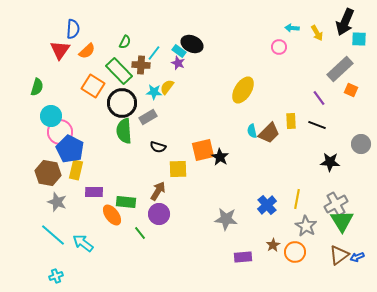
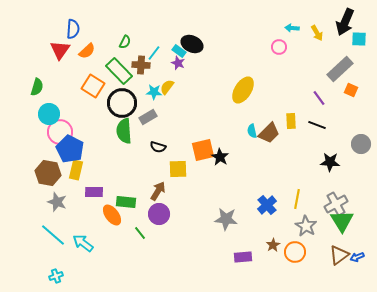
cyan circle at (51, 116): moved 2 px left, 2 px up
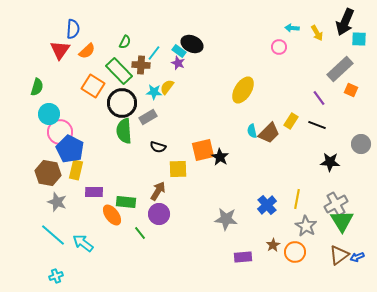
yellow rectangle at (291, 121): rotated 35 degrees clockwise
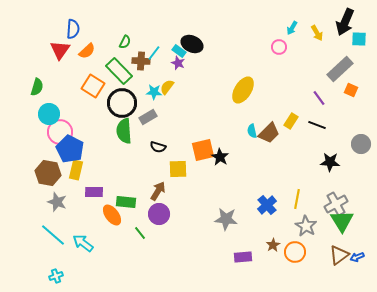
cyan arrow at (292, 28): rotated 64 degrees counterclockwise
brown cross at (141, 65): moved 4 px up
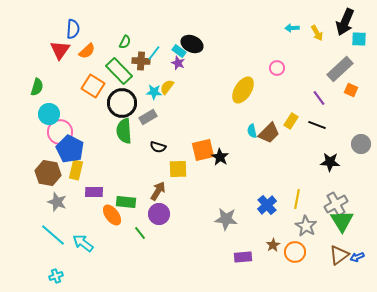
cyan arrow at (292, 28): rotated 56 degrees clockwise
pink circle at (279, 47): moved 2 px left, 21 px down
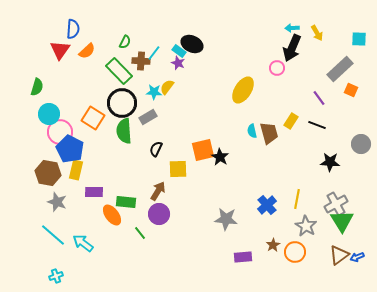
black arrow at (345, 22): moved 53 px left, 26 px down
orange square at (93, 86): moved 32 px down
brown trapezoid at (269, 133): rotated 60 degrees counterclockwise
black semicircle at (158, 147): moved 2 px left, 2 px down; rotated 98 degrees clockwise
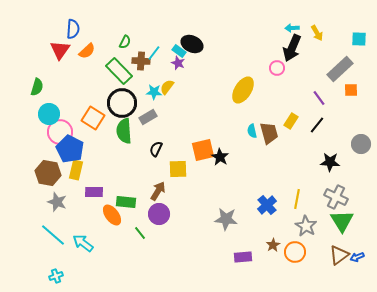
orange square at (351, 90): rotated 24 degrees counterclockwise
black line at (317, 125): rotated 72 degrees counterclockwise
gray cross at (336, 204): moved 7 px up; rotated 35 degrees counterclockwise
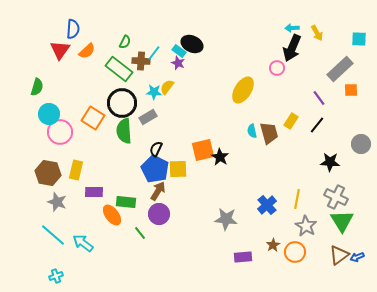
green rectangle at (119, 71): moved 2 px up; rotated 8 degrees counterclockwise
blue pentagon at (70, 149): moved 85 px right, 20 px down
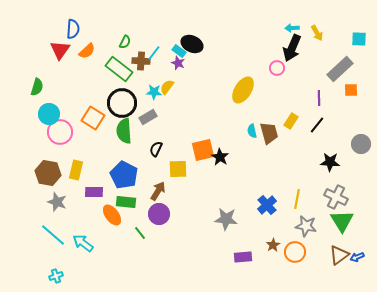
purple line at (319, 98): rotated 35 degrees clockwise
blue pentagon at (155, 169): moved 31 px left, 6 px down
gray star at (306, 226): rotated 20 degrees counterclockwise
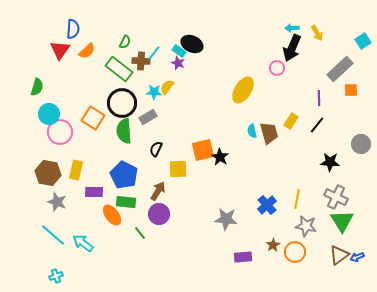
cyan square at (359, 39): moved 4 px right, 2 px down; rotated 35 degrees counterclockwise
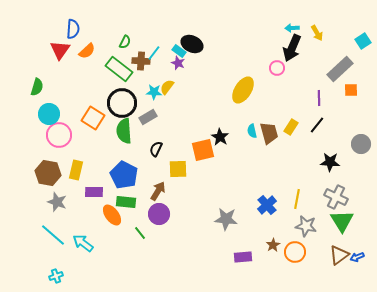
yellow rectangle at (291, 121): moved 6 px down
pink circle at (60, 132): moved 1 px left, 3 px down
black star at (220, 157): moved 20 px up
